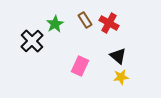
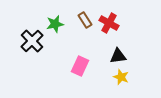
green star: rotated 18 degrees clockwise
black triangle: rotated 48 degrees counterclockwise
yellow star: rotated 28 degrees clockwise
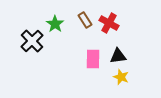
green star: rotated 24 degrees counterclockwise
pink rectangle: moved 13 px right, 7 px up; rotated 24 degrees counterclockwise
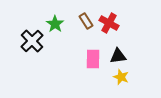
brown rectangle: moved 1 px right, 1 px down
